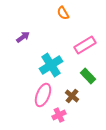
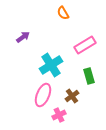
green rectangle: moved 1 px right; rotated 28 degrees clockwise
brown cross: rotated 16 degrees clockwise
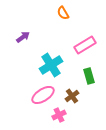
pink ellipse: rotated 35 degrees clockwise
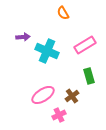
purple arrow: rotated 32 degrees clockwise
cyan cross: moved 4 px left, 14 px up; rotated 35 degrees counterclockwise
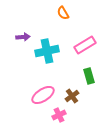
cyan cross: rotated 35 degrees counterclockwise
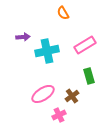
pink ellipse: moved 1 px up
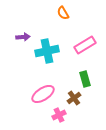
green rectangle: moved 4 px left, 3 px down
brown cross: moved 2 px right, 2 px down
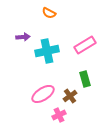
orange semicircle: moved 14 px left; rotated 32 degrees counterclockwise
brown cross: moved 4 px left, 2 px up
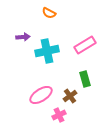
pink ellipse: moved 2 px left, 1 px down
